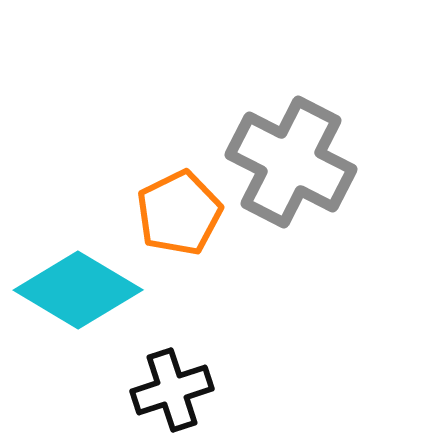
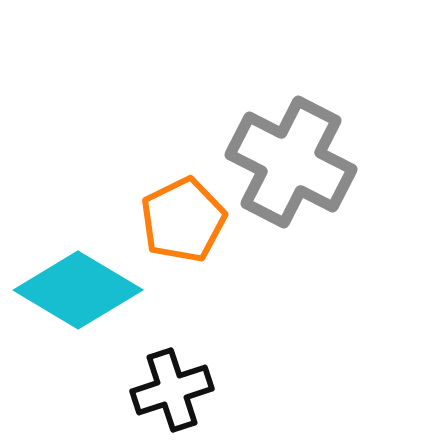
orange pentagon: moved 4 px right, 7 px down
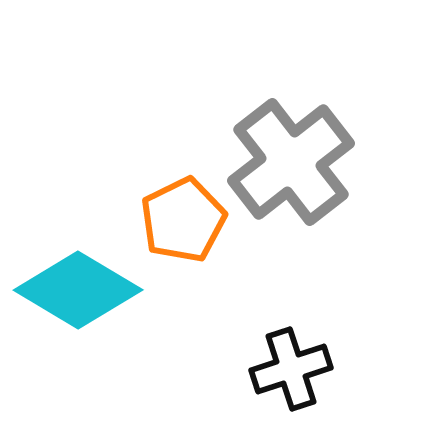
gray cross: rotated 25 degrees clockwise
black cross: moved 119 px right, 21 px up
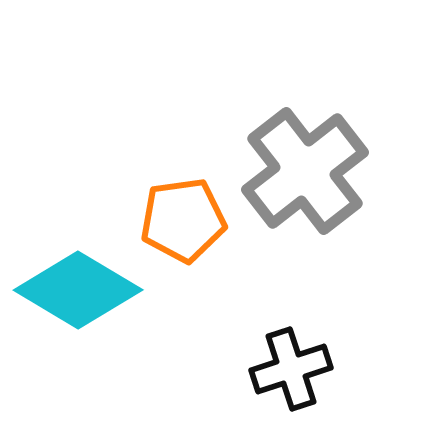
gray cross: moved 14 px right, 9 px down
orange pentagon: rotated 18 degrees clockwise
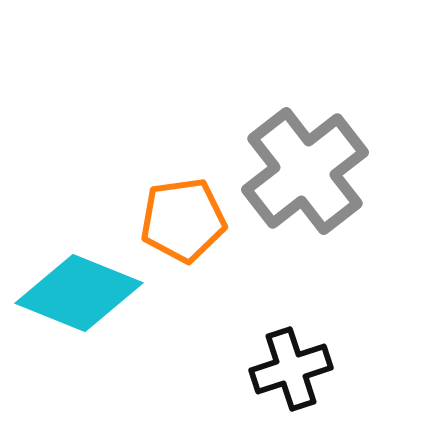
cyan diamond: moved 1 px right, 3 px down; rotated 9 degrees counterclockwise
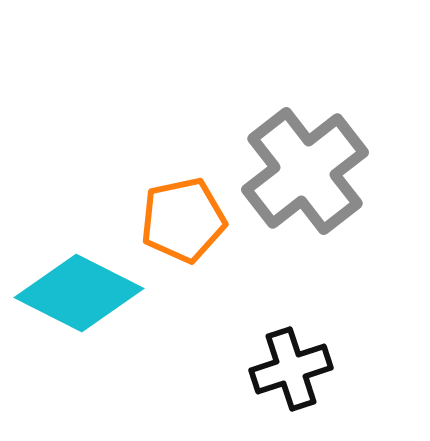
orange pentagon: rotated 4 degrees counterclockwise
cyan diamond: rotated 5 degrees clockwise
